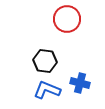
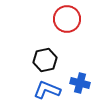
black hexagon: moved 1 px up; rotated 20 degrees counterclockwise
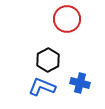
black hexagon: moved 3 px right; rotated 15 degrees counterclockwise
blue L-shape: moved 5 px left, 3 px up
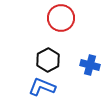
red circle: moved 6 px left, 1 px up
blue cross: moved 10 px right, 18 px up
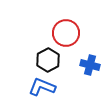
red circle: moved 5 px right, 15 px down
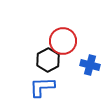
red circle: moved 3 px left, 8 px down
blue L-shape: rotated 24 degrees counterclockwise
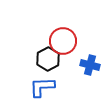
black hexagon: moved 1 px up
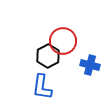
black hexagon: moved 3 px up
blue L-shape: rotated 80 degrees counterclockwise
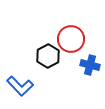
red circle: moved 8 px right, 2 px up
blue L-shape: moved 22 px left, 1 px up; rotated 52 degrees counterclockwise
